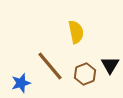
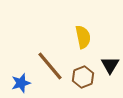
yellow semicircle: moved 7 px right, 5 px down
brown hexagon: moved 2 px left, 3 px down
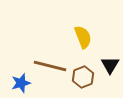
yellow semicircle: rotated 10 degrees counterclockwise
brown line: rotated 36 degrees counterclockwise
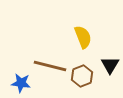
brown hexagon: moved 1 px left, 1 px up
blue star: rotated 24 degrees clockwise
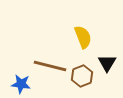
black triangle: moved 3 px left, 2 px up
blue star: moved 1 px down
